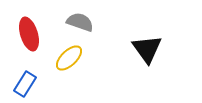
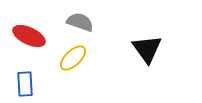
red ellipse: moved 2 px down; rotated 48 degrees counterclockwise
yellow ellipse: moved 4 px right
blue rectangle: rotated 35 degrees counterclockwise
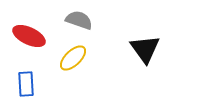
gray semicircle: moved 1 px left, 2 px up
black triangle: moved 2 px left
blue rectangle: moved 1 px right
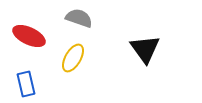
gray semicircle: moved 2 px up
yellow ellipse: rotated 16 degrees counterclockwise
blue rectangle: rotated 10 degrees counterclockwise
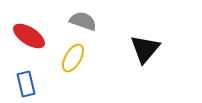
gray semicircle: moved 4 px right, 3 px down
red ellipse: rotated 8 degrees clockwise
black triangle: rotated 16 degrees clockwise
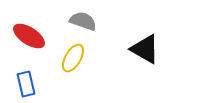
black triangle: rotated 40 degrees counterclockwise
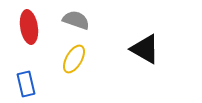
gray semicircle: moved 7 px left, 1 px up
red ellipse: moved 9 px up; rotated 48 degrees clockwise
yellow ellipse: moved 1 px right, 1 px down
